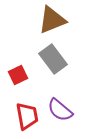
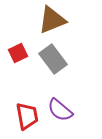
red square: moved 22 px up
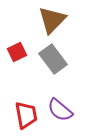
brown triangle: rotated 24 degrees counterclockwise
red square: moved 1 px left, 1 px up
red trapezoid: moved 1 px left, 1 px up
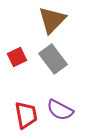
red square: moved 5 px down
purple semicircle: rotated 12 degrees counterclockwise
